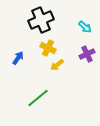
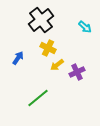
black cross: rotated 15 degrees counterclockwise
purple cross: moved 10 px left, 18 px down
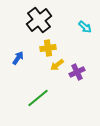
black cross: moved 2 px left
yellow cross: rotated 35 degrees counterclockwise
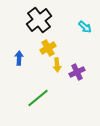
yellow cross: rotated 21 degrees counterclockwise
blue arrow: moved 1 px right; rotated 32 degrees counterclockwise
yellow arrow: rotated 56 degrees counterclockwise
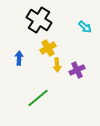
black cross: rotated 20 degrees counterclockwise
purple cross: moved 2 px up
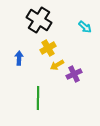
yellow arrow: rotated 64 degrees clockwise
purple cross: moved 3 px left, 4 px down
green line: rotated 50 degrees counterclockwise
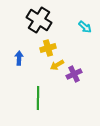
yellow cross: rotated 14 degrees clockwise
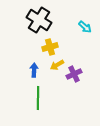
yellow cross: moved 2 px right, 1 px up
blue arrow: moved 15 px right, 12 px down
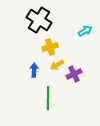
cyan arrow: moved 4 px down; rotated 72 degrees counterclockwise
green line: moved 10 px right
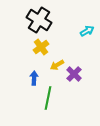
cyan arrow: moved 2 px right
yellow cross: moved 9 px left; rotated 21 degrees counterclockwise
blue arrow: moved 8 px down
purple cross: rotated 21 degrees counterclockwise
green line: rotated 10 degrees clockwise
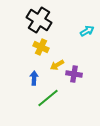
yellow cross: rotated 28 degrees counterclockwise
purple cross: rotated 35 degrees counterclockwise
green line: rotated 40 degrees clockwise
